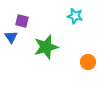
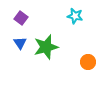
purple square: moved 1 px left, 3 px up; rotated 24 degrees clockwise
blue triangle: moved 9 px right, 6 px down
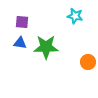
purple square: moved 1 px right, 4 px down; rotated 32 degrees counterclockwise
blue triangle: rotated 48 degrees counterclockwise
green star: rotated 15 degrees clockwise
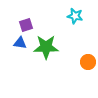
purple square: moved 4 px right, 3 px down; rotated 24 degrees counterclockwise
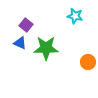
purple square: rotated 32 degrees counterclockwise
blue triangle: rotated 16 degrees clockwise
green star: moved 1 px down
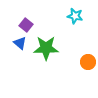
blue triangle: rotated 16 degrees clockwise
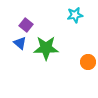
cyan star: moved 1 px up; rotated 21 degrees counterclockwise
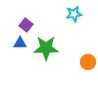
cyan star: moved 1 px left, 1 px up
blue triangle: rotated 40 degrees counterclockwise
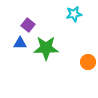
purple square: moved 2 px right
